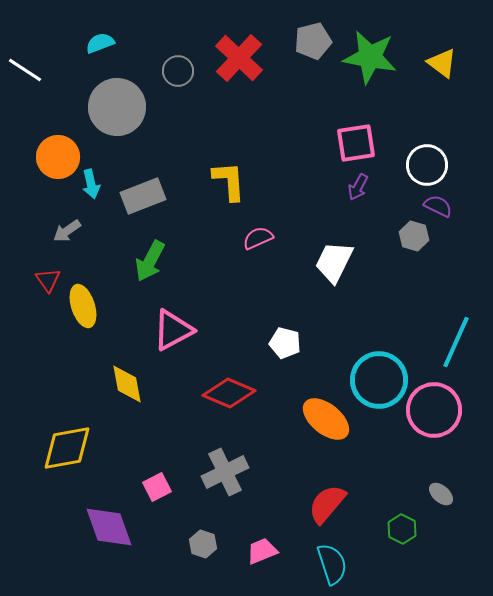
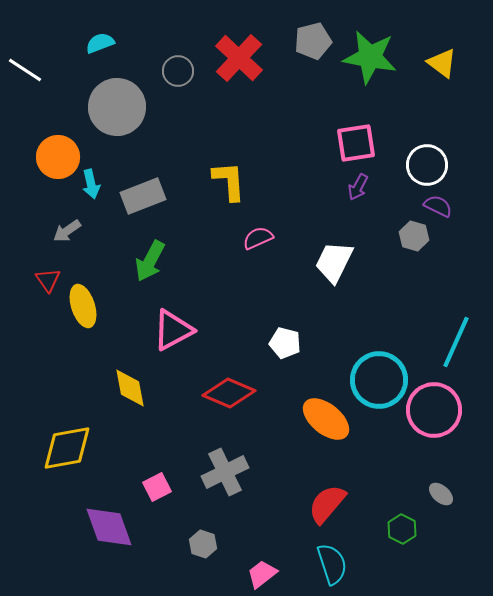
yellow diamond at (127, 384): moved 3 px right, 4 px down
pink trapezoid at (262, 551): moved 23 px down; rotated 16 degrees counterclockwise
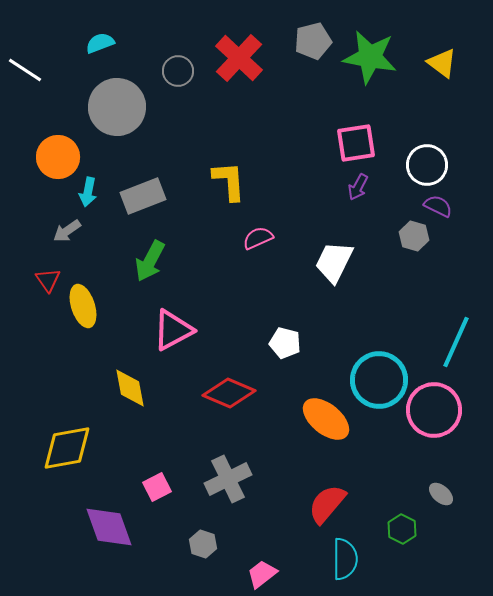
cyan arrow at (91, 184): moved 3 px left, 8 px down; rotated 24 degrees clockwise
gray cross at (225, 472): moved 3 px right, 7 px down
cyan semicircle at (332, 564): moved 13 px right, 5 px up; rotated 18 degrees clockwise
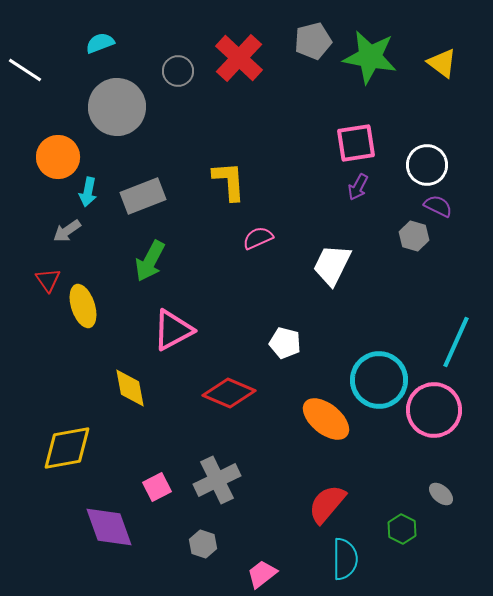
white trapezoid at (334, 262): moved 2 px left, 3 px down
gray cross at (228, 479): moved 11 px left, 1 px down
